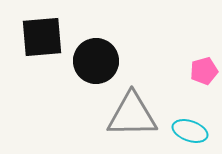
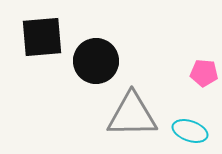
pink pentagon: moved 2 px down; rotated 20 degrees clockwise
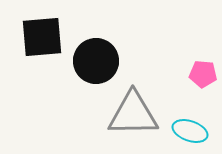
pink pentagon: moved 1 px left, 1 px down
gray triangle: moved 1 px right, 1 px up
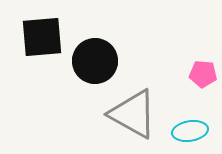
black circle: moved 1 px left
gray triangle: rotated 30 degrees clockwise
cyan ellipse: rotated 28 degrees counterclockwise
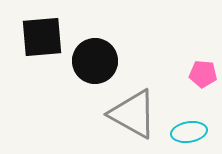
cyan ellipse: moved 1 px left, 1 px down
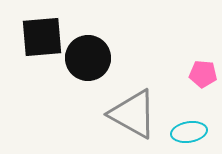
black circle: moved 7 px left, 3 px up
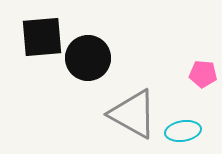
cyan ellipse: moved 6 px left, 1 px up
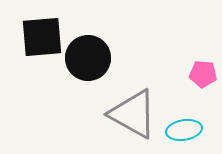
cyan ellipse: moved 1 px right, 1 px up
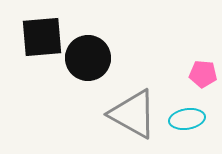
cyan ellipse: moved 3 px right, 11 px up
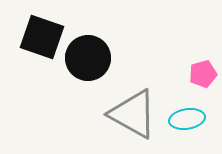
black square: rotated 24 degrees clockwise
pink pentagon: rotated 20 degrees counterclockwise
